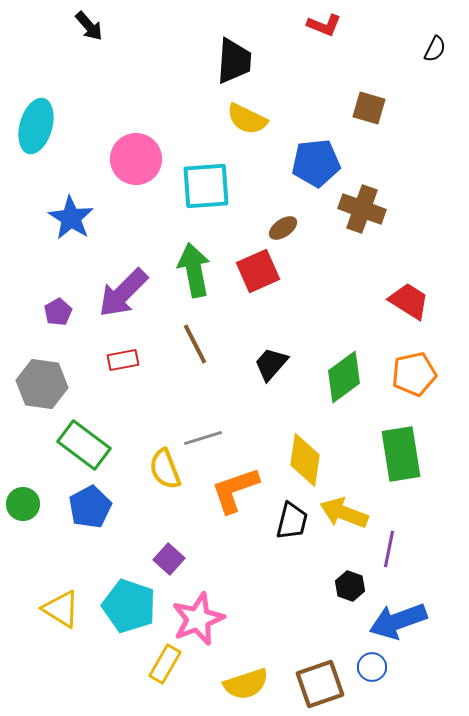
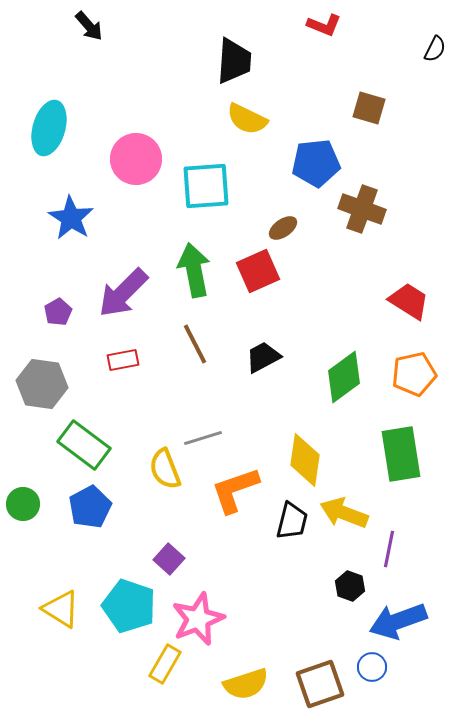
cyan ellipse at (36, 126): moved 13 px right, 2 px down
black trapezoid at (271, 364): moved 8 px left, 7 px up; rotated 21 degrees clockwise
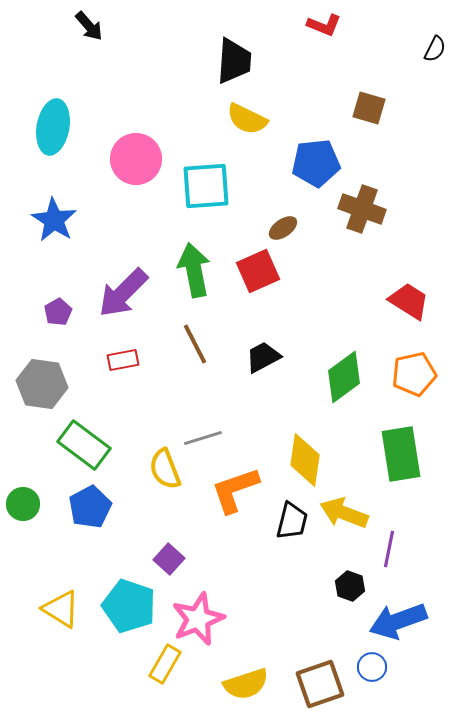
cyan ellipse at (49, 128): moved 4 px right, 1 px up; rotated 6 degrees counterclockwise
blue star at (71, 218): moved 17 px left, 2 px down
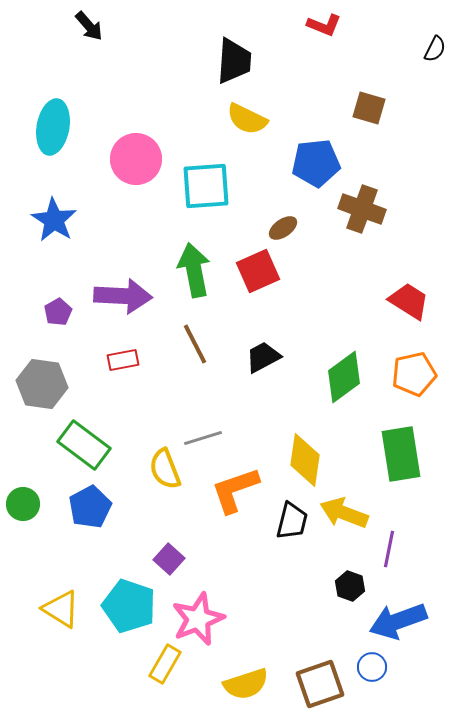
purple arrow at (123, 293): moved 3 px down; rotated 132 degrees counterclockwise
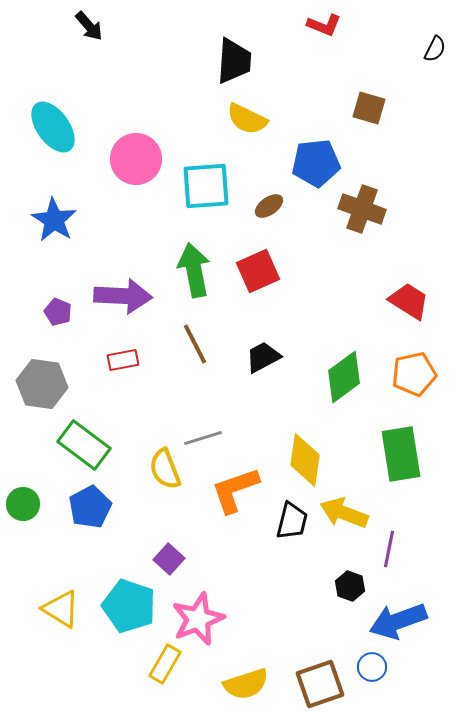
cyan ellipse at (53, 127): rotated 46 degrees counterclockwise
brown ellipse at (283, 228): moved 14 px left, 22 px up
purple pentagon at (58, 312): rotated 20 degrees counterclockwise
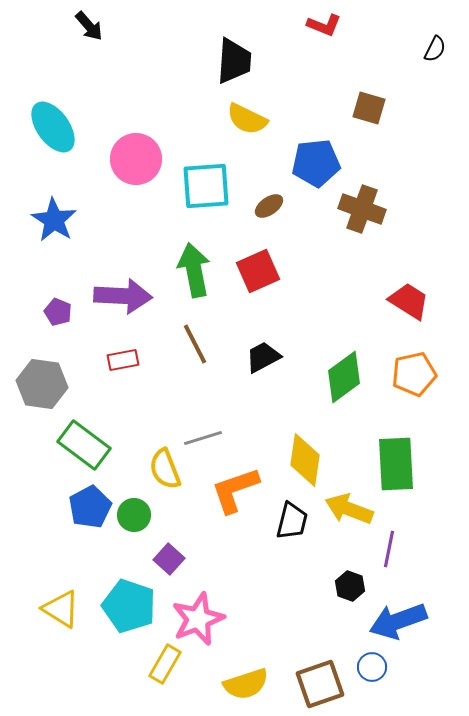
green rectangle at (401, 454): moved 5 px left, 10 px down; rotated 6 degrees clockwise
green circle at (23, 504): moved 111 px right, 11 px down
yellow arrow at (344, 513): moved 5 px right, 4 px up
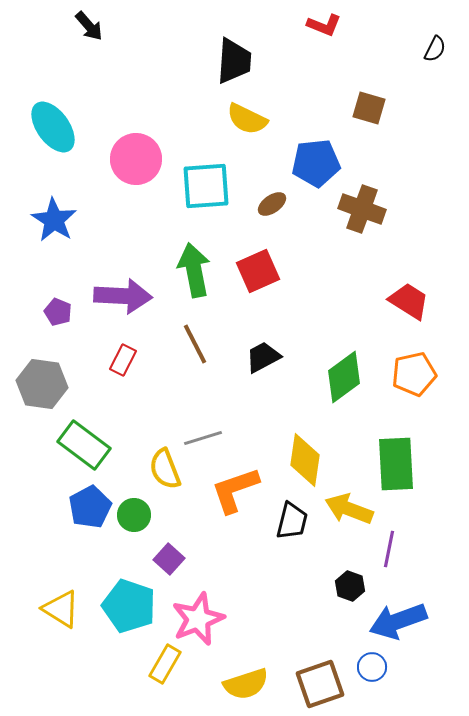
brown ellipse at (269, 206): moved 3 px right, 2 px up
red rectangle at (123, 360): rotated 52 degrees counterclockwise
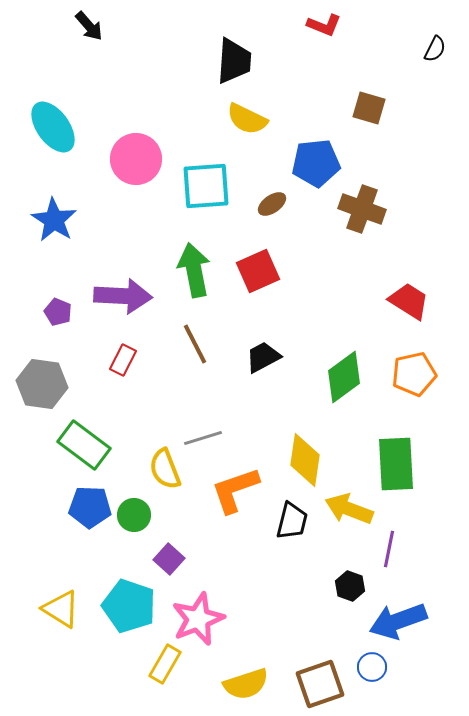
blue pentagon at (90, 507): rotated 30 degrees clockwise
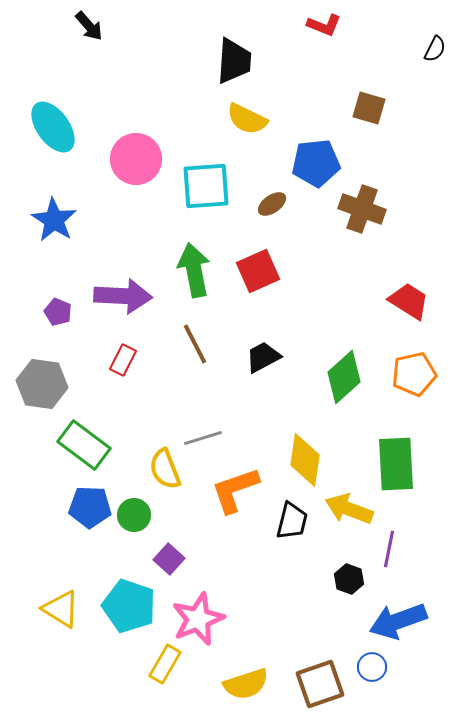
green diamond at (344, 377): rotated 6 degrees counterclockwise
black hexagon at (350, 586): moved 1 px left, 7 px up
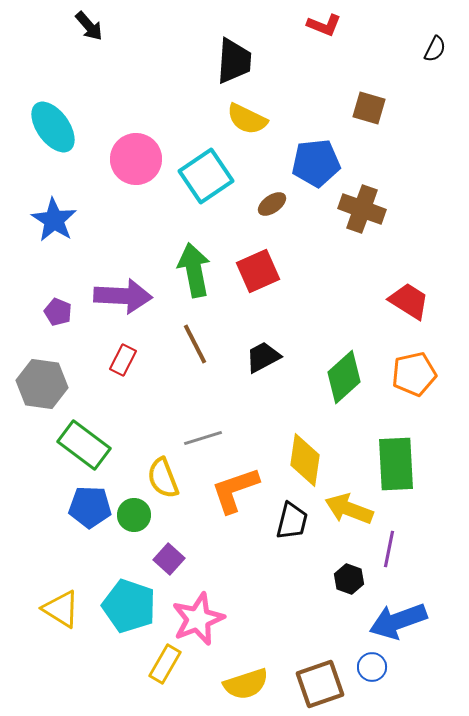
cyan square at (206, 186): moved 10 px up; rotated 30 degrees counterclockwise
yellow semicircle at (165, 469): moved 2 px left, 9 px down
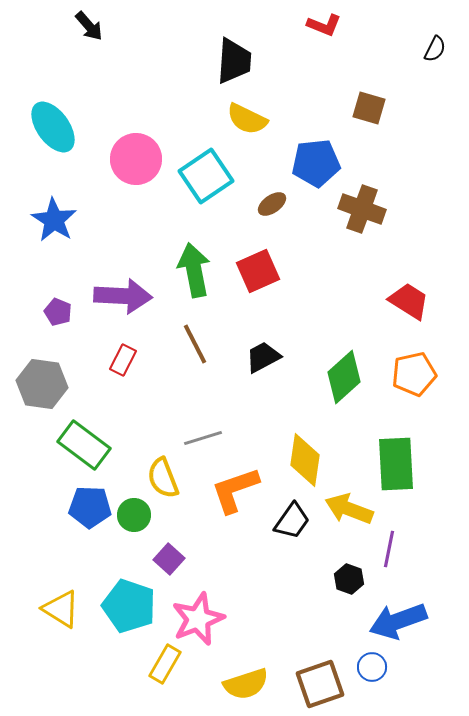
black trapezoid at (292, 521): rotated 21 degrees clockwise
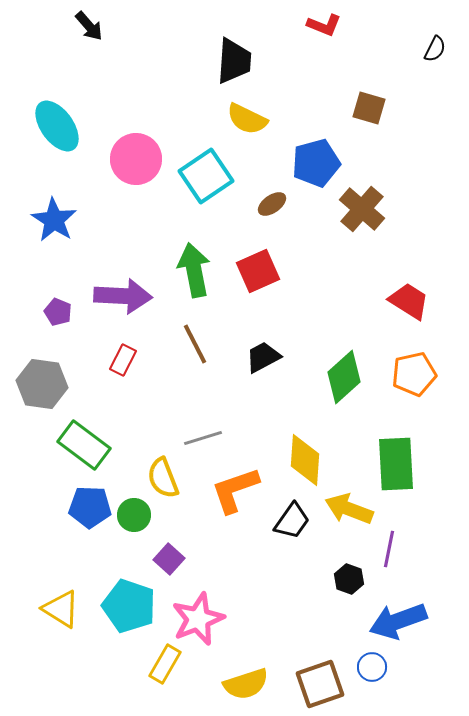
cyan ellipse at (53, 127): moved 4 px right, 1 px up
blue pentagon at (316, 163): rotated 9 degrees counterclockwise
brown cross at (362, 209): rotated 21 degrees clockwise
yellow diamond at (305, 460): rotated 4 degrees counterclockwise
